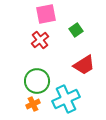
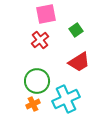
red trapezoid: moved 5 px left, 3 px up
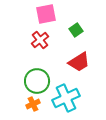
cyan cross: moved 1 px up
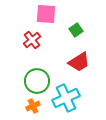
pink square: rotated 15 degrees clockwise
red cross: moved 8 px left
orange cross: moved 2 px down
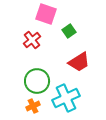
pink square: rotated 15 degrees clockwise
green square: moved 7 px left, 1 px down
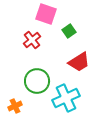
orange cross: moved 18 px left
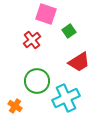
orange cross: rotated 32 degrees counterclockwise
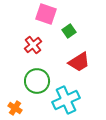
red cross: moved 1 px right, 5 px down
cyan cross: moved 2 px down
orange cross: moved 2 px down
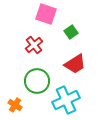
green square: moved 2 px right, 1 px down
red cross: moved 1 px right
red trapezoid: moved 4 px left, 2 px down
orange cross: moved 3 px up
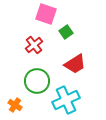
green square: moved 5 px left
